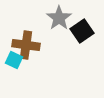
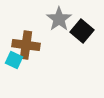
gray star: moved 1 px down
black square: rotated 15 degrees counterclockwise
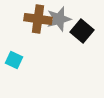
gray star: rotated 20 degrees clockwise
brown cross: moved 12 px right, 26 px up
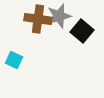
gray star: moved 3 px up
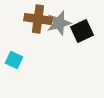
gray star: moved 7 px down
black square: rotated 25 degrees clockwise
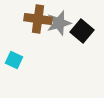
black square: rotated 25 degrees counterclockwise
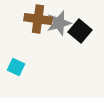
black square: moved 2 px left
cyan square: moved 2 px right, 7 px down
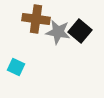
brown cross: moved 2 px left
gray star: moved 1 px left, 9 px down; rotated 25 degrees clockwise
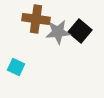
gray star: rotated 15 degrees counterclockwise
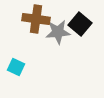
black square: moved 7 px up
